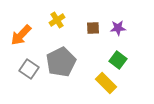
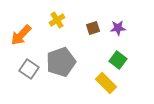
brown square: rotated 16 degrees counterclockwise
gray pentagon: rotated 8 degrees clockwise
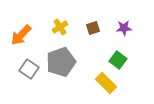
yellow cross: moved 3 px right, 7 px down
purple star: moved 6 px right
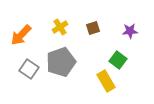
purple star: moved 6 px right, 3 px down
yellow rectangle: moved 2 px up; rotated 15 degrees clockwise
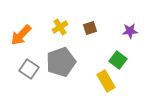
brown square: moved 3 px left
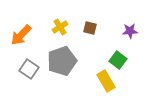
brown square: rotated 32 degrees clockwise
gray pentagon: moved 1 px right, 1 px up
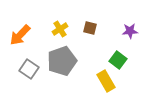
yellow cross: moved 2 px down
orange arrow: moved 1 px left
